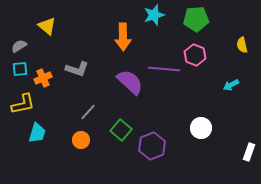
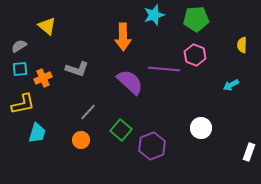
yellow semicircle: rotated 14 degrees clockwise
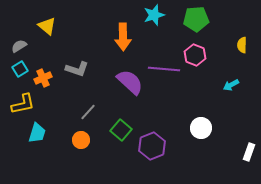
cyan square: rotated 28 degrees counterclockwise
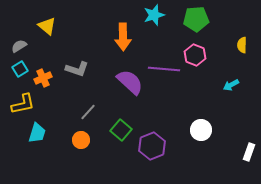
white circle: moved 2 px down
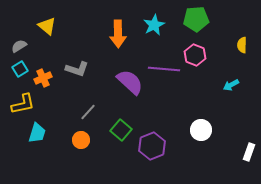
cyan star: moved 10 px down; rotated 10 degrees counterclockwise
orange arrow: moved 5 px left, 3 px up
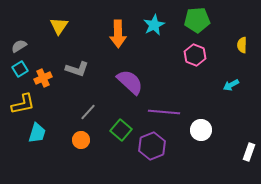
green pentagon: moved 1 px right, 1 px down
yellow triangle: moved 12 px right; rotated 24 degrees clockwise
purple line: moved 43 px down
